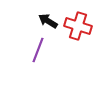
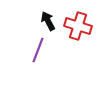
black arrow: rotated 30 degrees clockwise
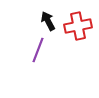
red cross: rotated 28 degrees counterclockwise
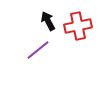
purple line: rotated 30 degrees clockwise
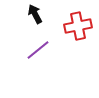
black arrow: moved 13 px left, 7 px up
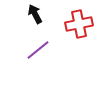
red cross: moved 1 px right, 2 px up
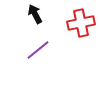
red cross: moved 2 px right, 1 px up
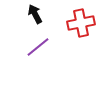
purple line: moved 3 px up
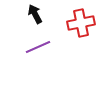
purple line: rotated 15 degrees clockwise
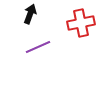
black arrow: moved 5 px left; rotated 48 degrees clockwise
